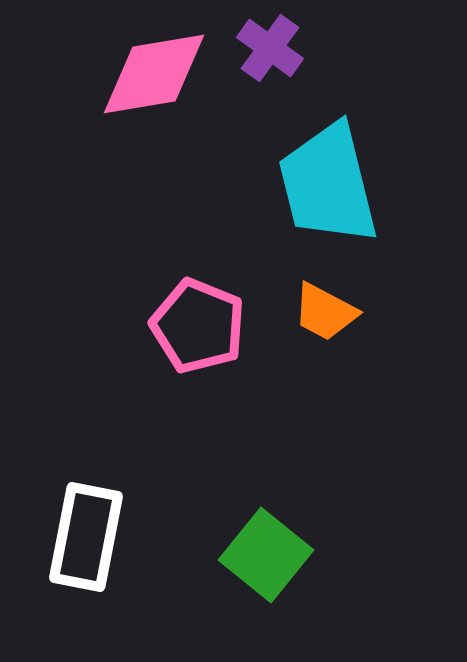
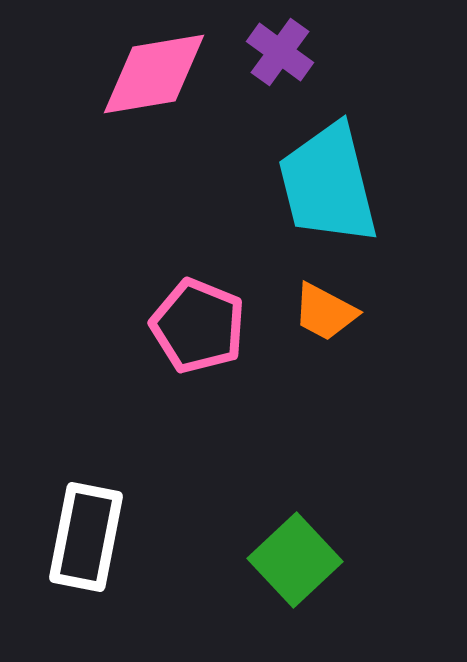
purple cross: moved 10 px right, 4 px down
green square: moved 29 px right, 5 px down; rotated 8 degrees clockwise
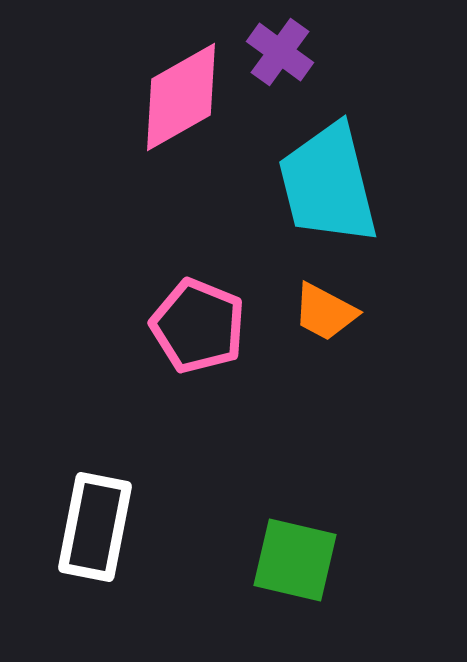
pink diamond: moved 27 px right, 23 px down; rotated 20 degrees counterclockwise
white rectangle: moved 9 px right, 10 px up
green square: rotated 34 degrees counterclockwise
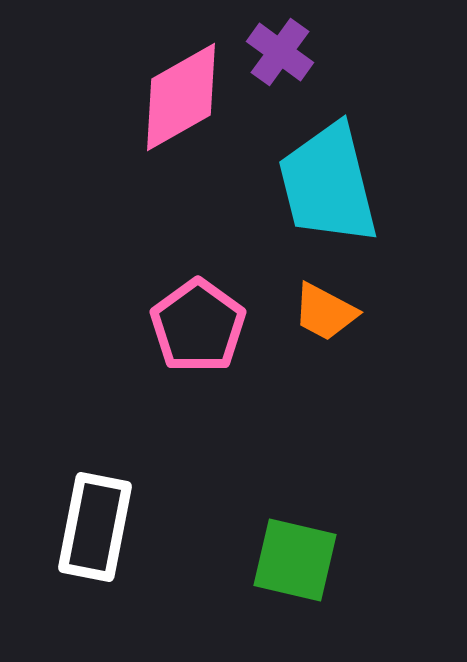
pink pentagon: rotated 14 degrees clockwise
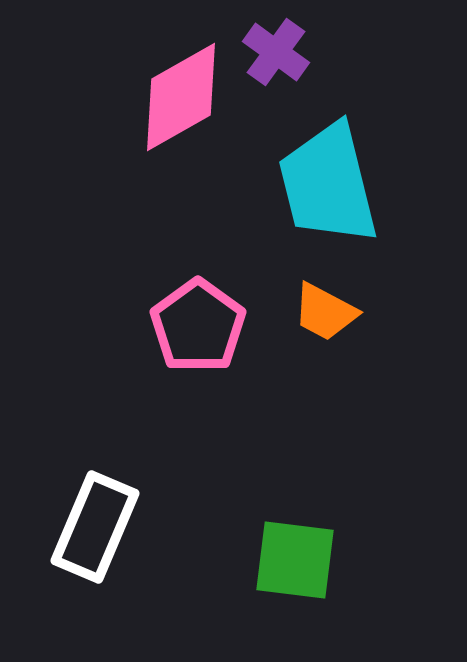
purple cross: moved 4 px left
white rectangle: rotated 12 degrees clockwise
green square: rotated 6 degrees counterclockwise
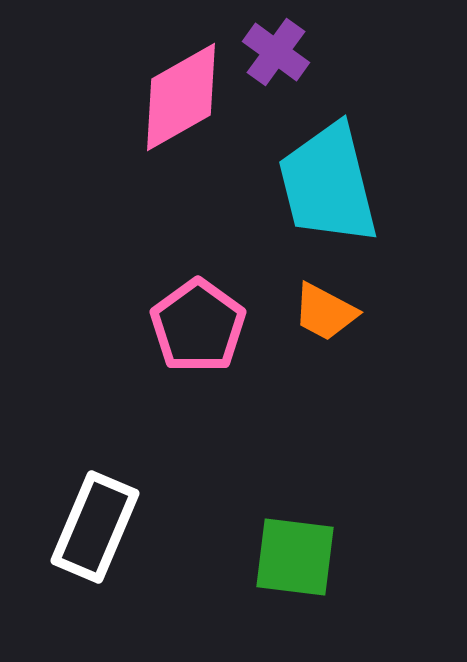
green square: moved 3 px up
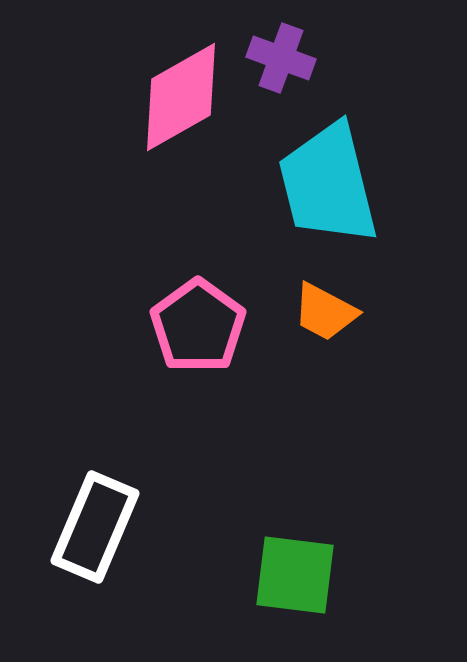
purple cross: moved 5 px right, 6 px down; rotated 16 degrees counterclockwise
green square: moved 18 px down
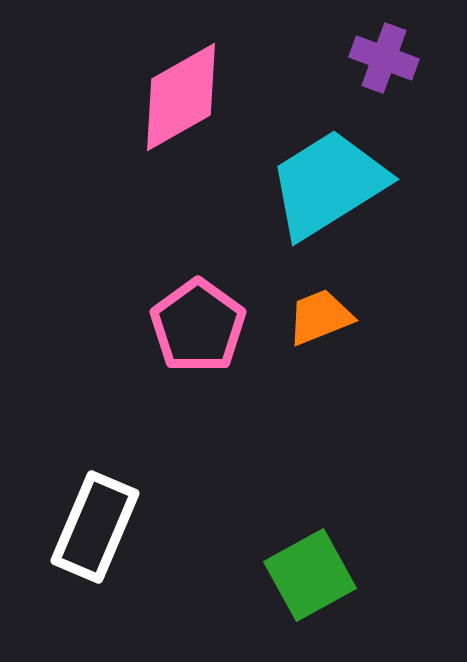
purple cross: moved 103 px right
cyan trapezoid: rotated 72 degrees clockwise
orange trapezoid: moved 5 px left, 5 px down; rotated 130 degrees clockwise
green square: moved 15 px right; rotated 36 degrees counterclockwise
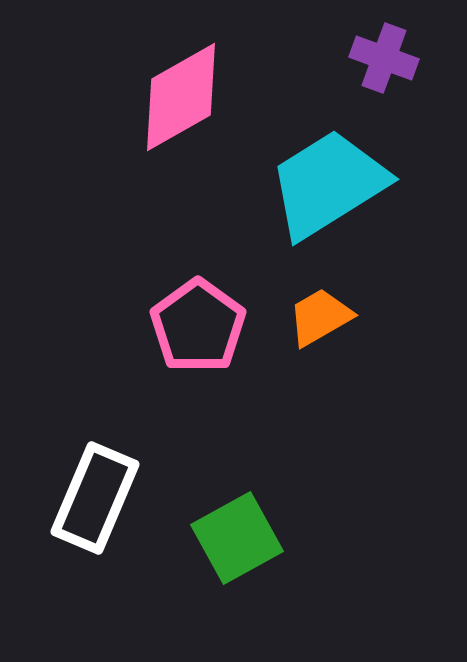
orange trapezoid: rotated 8 degrees counterclockwise
white rectangle: moved 29 px up
green square: moved 73 px left, 37 px up
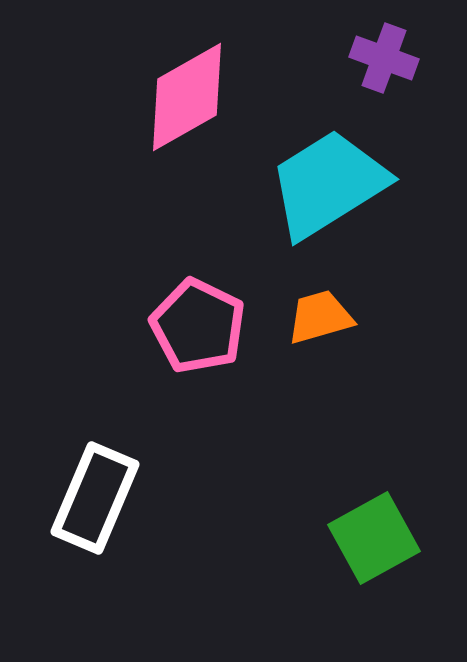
pink diamond: moved 6 px right
orange trapezoid: rotated 14 degrees clockwise
pink pentagon: rotated 10 degrees counterclockwise
green square: moved 137 px right
